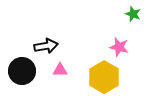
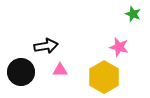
black circle: moved 1 px left, 1 px down
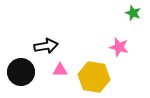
green star: moved 1 px up
yellow hexagon: moved 10 px left; rotated 20 degrees counterclockwise
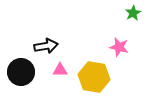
green star: rotated 21 degrees clockwise
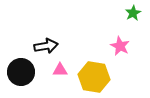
pink star: moved 1 px right, 1 px up; rotated 12 degrees clockwise
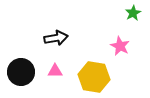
black arrow: moved 10 px right, 8 px up
pink triangle: moved 5 px left, 1 px down
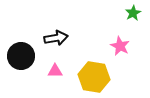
black circle: moved 16 px up
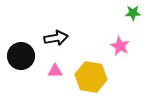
green star: rotated 28 degrees clockwise
yellow hexagon: moved 3 px left
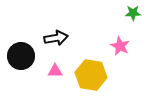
yellow hexagon: moved 2 px up
